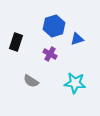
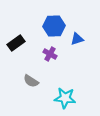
blue hexagon: rotated 15 degrees clockwise
black rectangle: moved 1 px down; rotated 36 degrees clockwise
cyan star: moved 10 px left, 15 px down
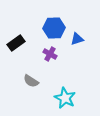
blue hexagon: moved 2 px down
cyan star: rotated 20 degrees clockwise
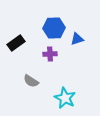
purple cross: rotated 32 degrees counterclockwise
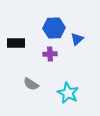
blue triangle: rotated 24 degrees counterclockwise
black rectangle: rotated 36 degrees clockwise
gray semicircle: moved 3 px down
cyan star: moved 3 px right, 5 px up
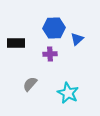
gray semicircle: moved 1 px left; rotated 98 degrees clockwise
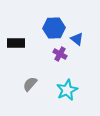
blue triangle: rotated 40 degrees counterclockwise
purple cross: moved 10 px right; rotated 32 degrees clockwise
cyan star: moved 1 px left, 3 px up; rotated 20 degrees clockwise
